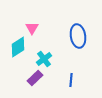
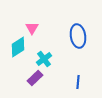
blue line: moved 7 px right, 2 px down
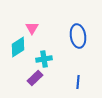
cyan cross: rotated 28 degrees clockwise
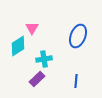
blue ellipse: rotated 30 degrees clockwise
cyan diamond: moved 1 px up
purple rectangle: moved 2 px right, 1 px down
blue line: moved 2 px left, 1 px up
